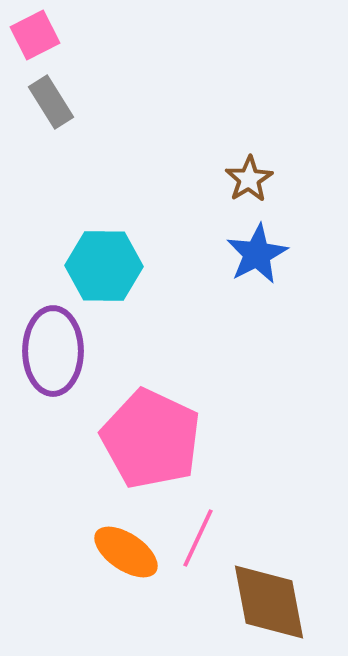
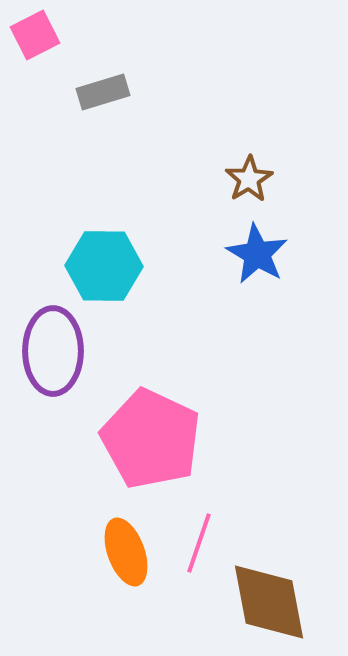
gray rectangle: moved 52 px right, 10 px up; rotated 75 degrees counterclockwise
blue star: rotated 14 degrees counterclockwise
pink line: moved 1 px right, 5 px down; rotated 6 degrees counterclockwise
orange ellipse: rotated 36 degrees clockwise
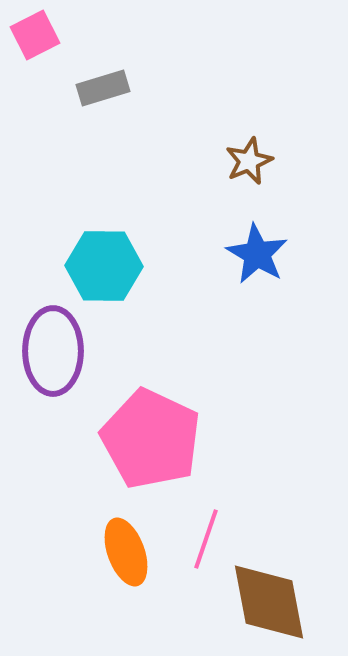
gray rectangle: moved 4 px up
brown star: moved 18 px up; rotated 9 degrees clockwise
pink line: moved 7 px right, 4 px up
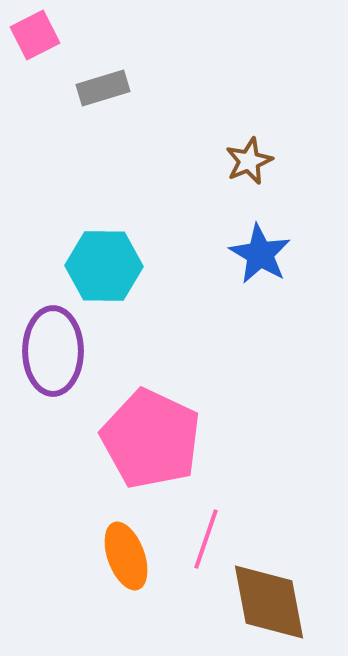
blue star: moved 3 px right
orange ellipse: moved 4 px down
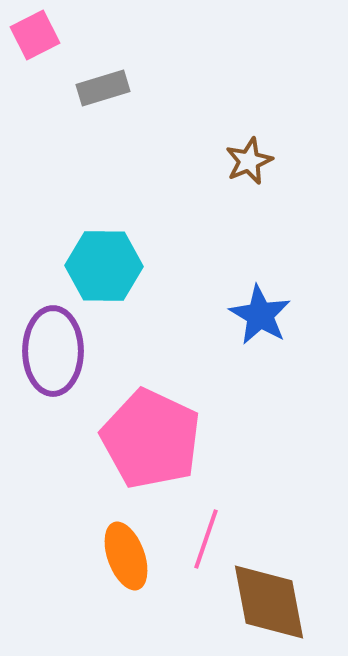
blue star: moved 61 px down
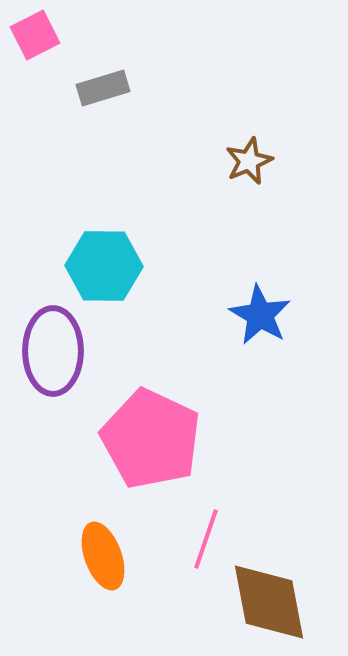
orange ellipse: moved 23 px left
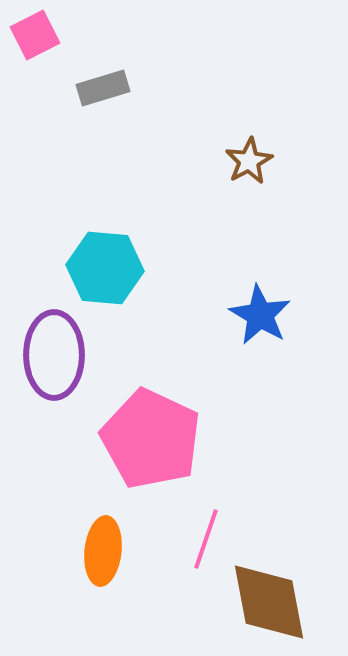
brown star: rotated 6 degrees counterclockwise
cyan hexagon: moved 1 px right, 2 px down; rotated 4 degrees clockwise
purple ellipse: moved 1 px right, 4 px down
orange ellipse: moved 5 px up; rotated 26 degrees clockwise
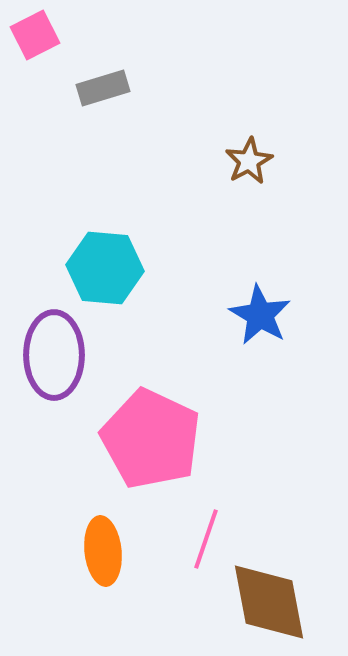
orange ellipse: rotated 12 degrees counterclockwise
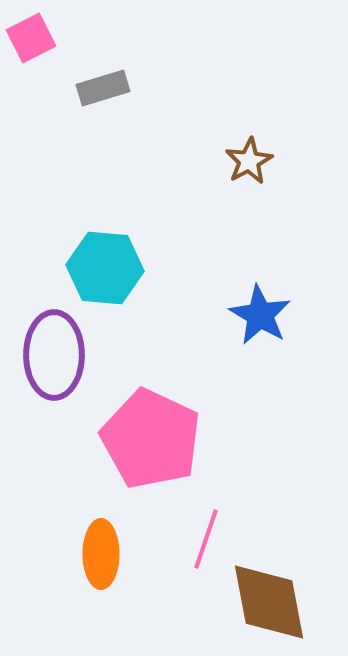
pink square: moved 4 px left, 3 px down
orange ellipse: moved 2 px left, 3 px down; rotated 6 degrees clockwise
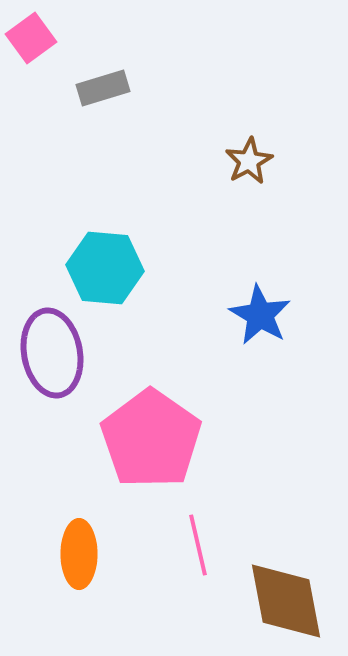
pink square: rotated 9 degrees counterclockwise
purple ellipse: moved 2 px left, 2 px up; rotated 10 degrees counterclockwise
pink pentagon: rotated 10 degrees clockwise
pink line: moved 8 px left, 6 px down; rotated 32 degrees counterclockwise
orange ellipse: moved 22 px left
brown diamond: moved 17 px right, 1 px up
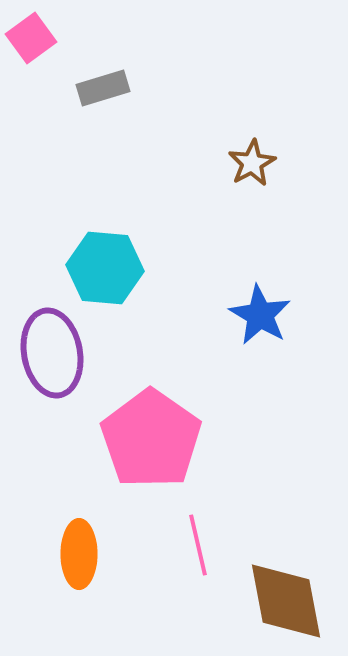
brown star: moved 3 px right, 2 px down
